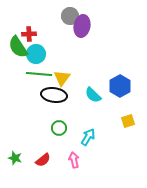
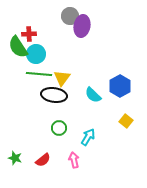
yellow square: moved 2 px left; rotated 32 degrees counterclockwise
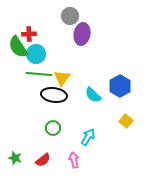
purple ellipse: moved 8 px down
green circle: moved 6 px left
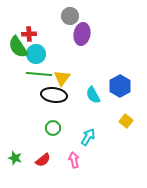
cyan semicircle: rotated 18 degrees clockwise
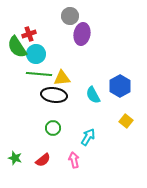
red cross: rotated 16 degrees counterclockwise
green semicircle: moved 1 px left
yellow triangle: rotated 48 degrees clockwise
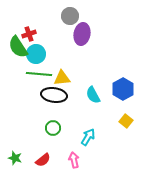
green semicircle: moved 1 px right
blue hexagon: moved 3 px right, 3 px down
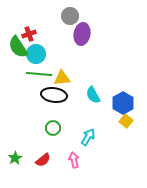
blue hexagon: moved 14 px down
green star: rotated 24 degrees clockwise
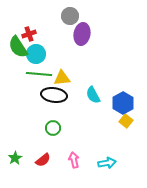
cyan arrow: moved 19 px right, 26 px down; rotated 48 degrees clockwise
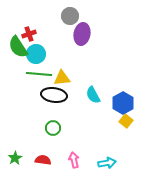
red semicircle: rotated 133 degrees counterclockwise
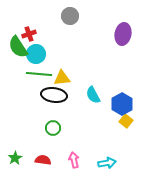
purple ellipse: moved 41 px right
blue hexagon: moved 1 px left, 1 px down
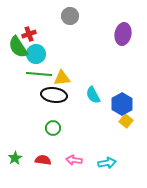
pink arrow: rotated 70 degrees counterclockwise
